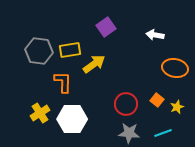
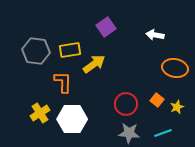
gray hexagon: moved 3 px left
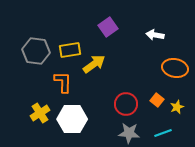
purple square: moved 2 px right
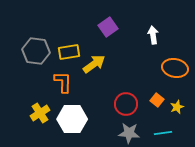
white arrow: moved 2 px left; rotated 72 degrees clockwise
yellow rectangle: moved 1 px left, 2 px down
cyan line: rotated 12 degrees clockwise
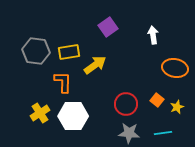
yellow arrow: moved 1 px right, 1 px down
white hexagon: moved 1 px right, 3 px up
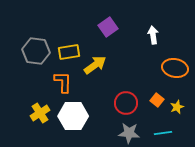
red circle: moved 1 px up
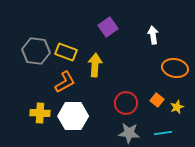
yellow rectangle: moved 3 px left; rotated 30 degrees clockwise
yellow arrow: rotated 50 degrees counterclockwise
orange L-shape: moved 2 px right; rotated 60 degrees clockwise
yellow cross: rotated 36 degrees clockwise
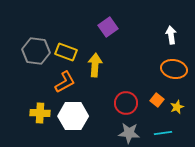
white arrow: moved 18 px right
orange ellipse: moved 1 px left, 1 px down
